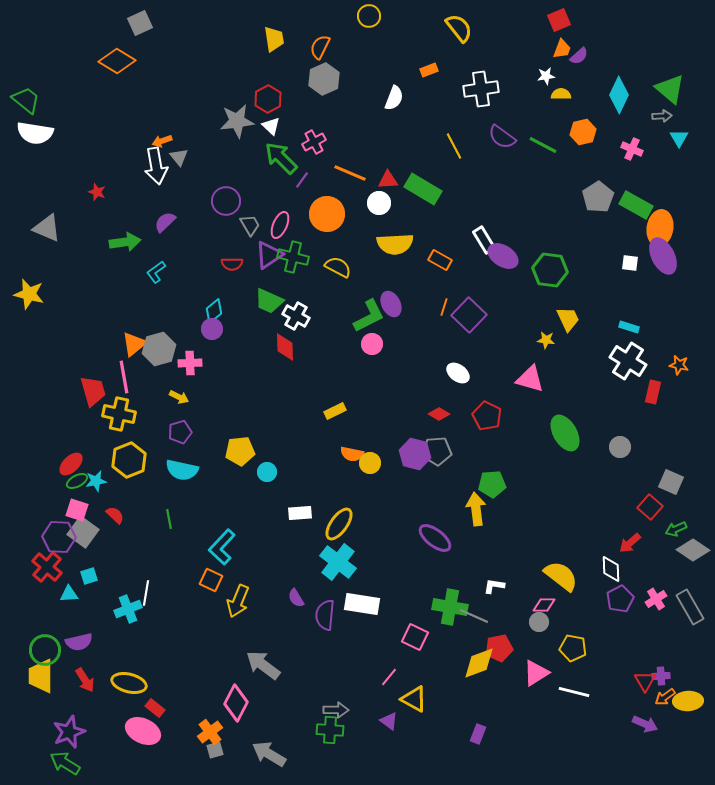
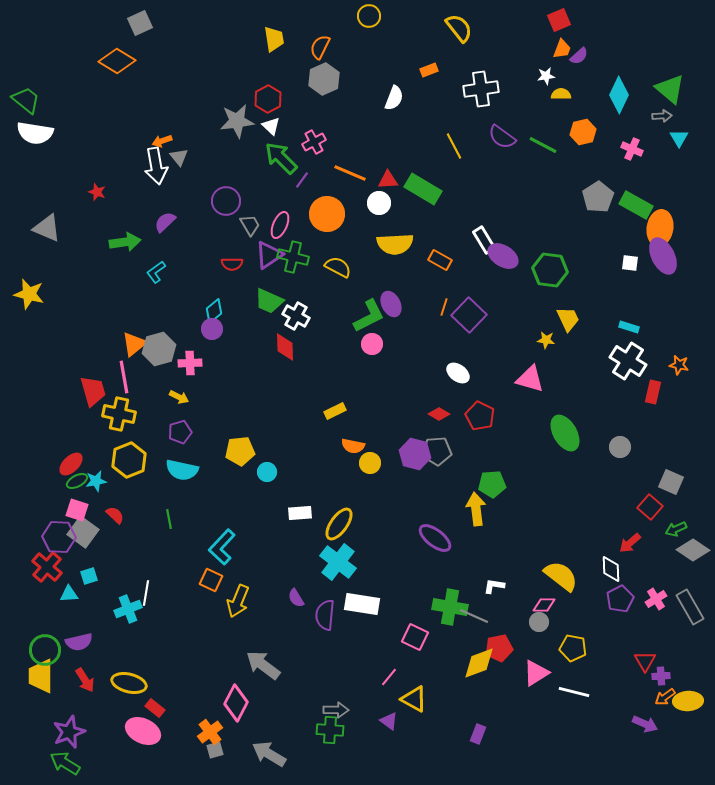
red pentagon at (487, 416): moved 7 px left
orange semicircle at (352, 454): moved 1 px right, 8 px up
red triangle at (645, 681): moved 20 px up
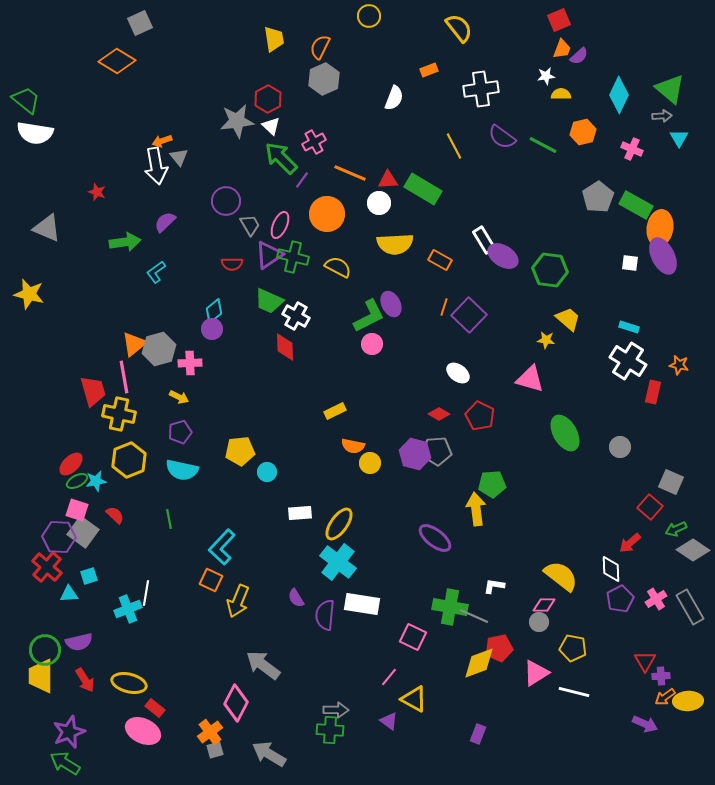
yellow trapezoid at (568, 319): rotated 24 degrees counterclockwise
pink square at (415, 637): moved 2 px left
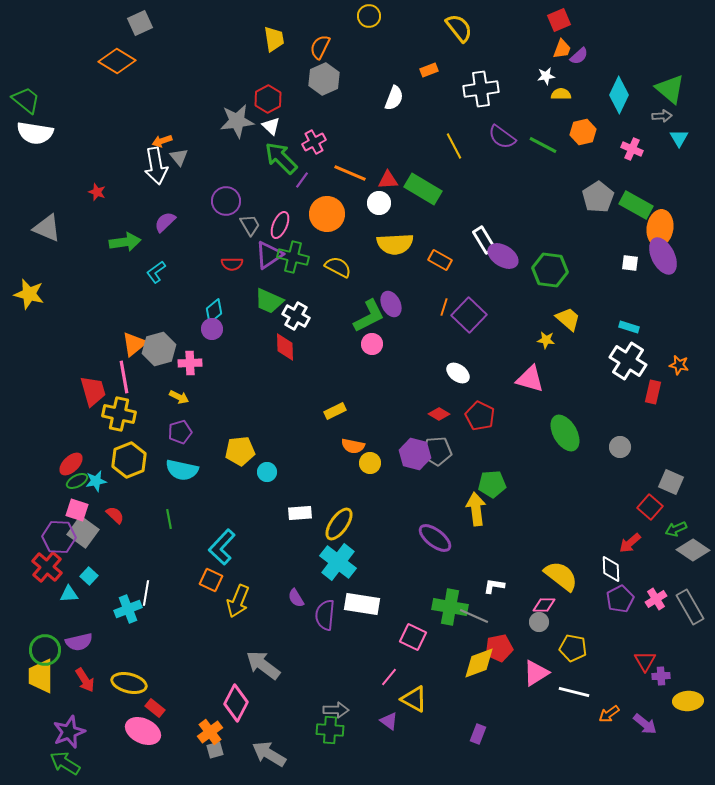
cyan square at (89, 576): rotated 30 degrees counterclockwise
orange arrow at (665, 697): moved 56 px left, 17 px down
purple arrow at (645, 724): rotated 15 degrees clockwise
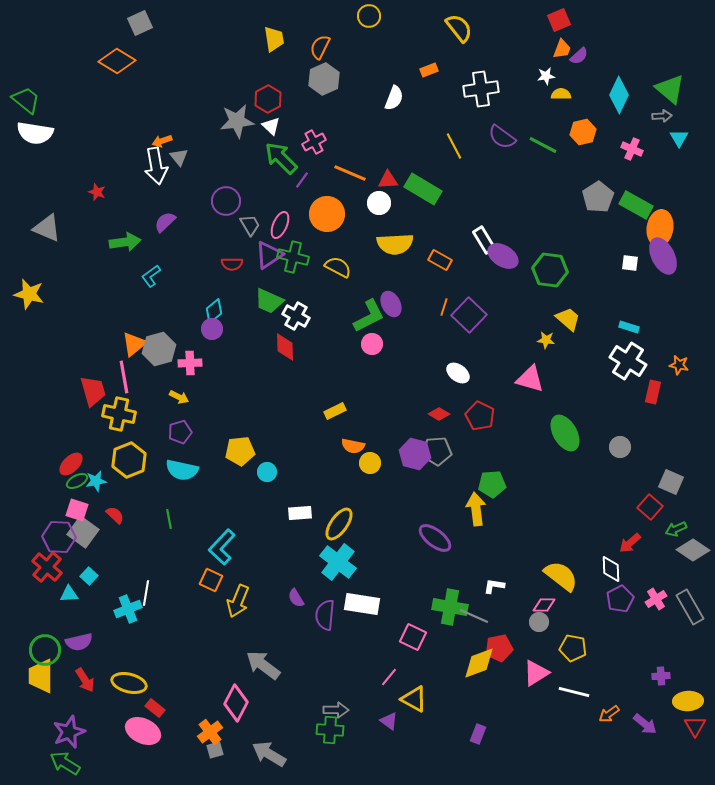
cyan L-shape at (156, 272): moved 5 px left, 4 px down
red triangle at (645, 661): moved 50 px right, 65 px down
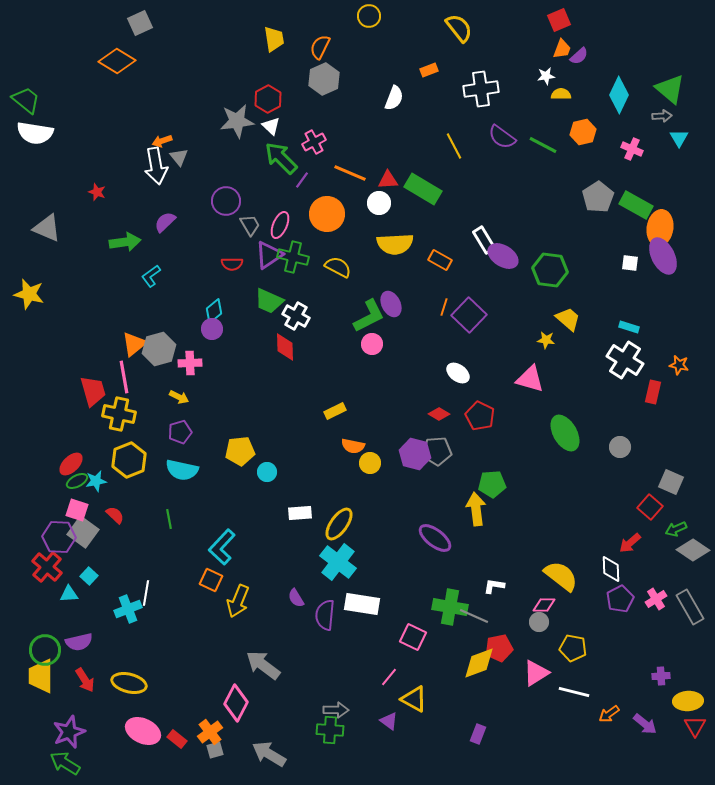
white cross at (628, 361): moved 3 px left, 1 px up
red rectangle at (155, 708): moved 22 px right, 31 px down
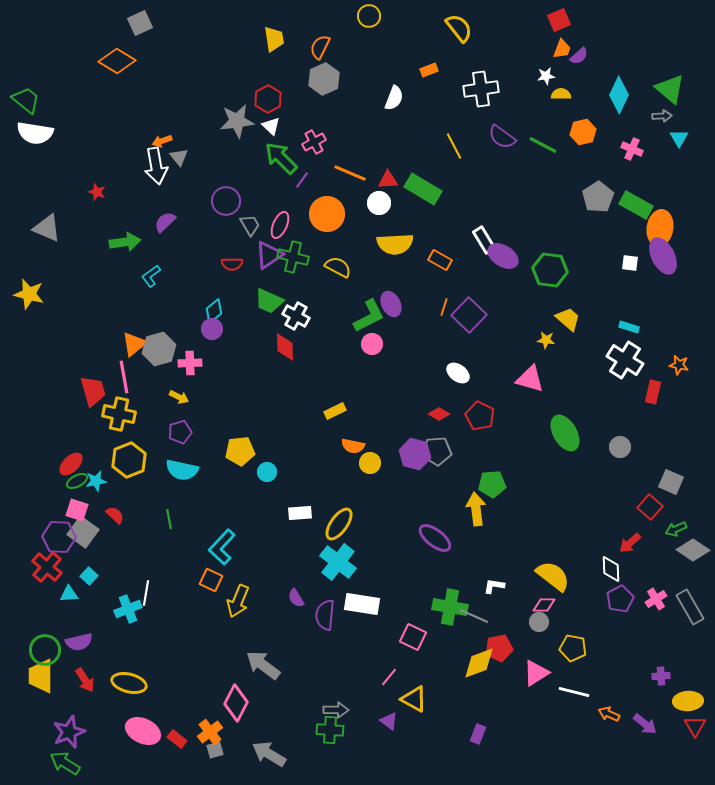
yellow semicircle at (561, 576): moved 8 px left
orange arrow at (609, 714): rotated 60 degrees clockwise
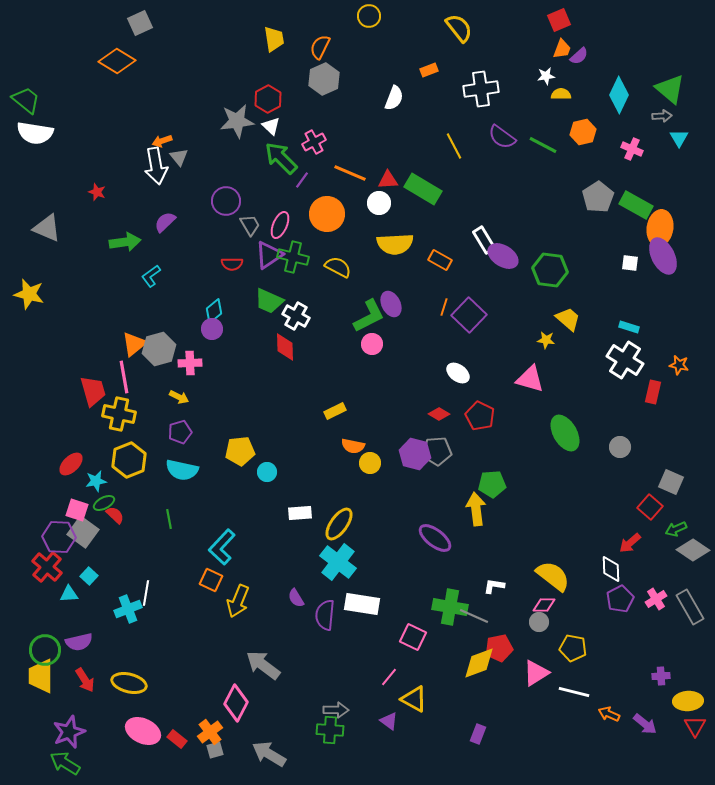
green ellipse at (77, 481): moved 27 px right, 22 px down
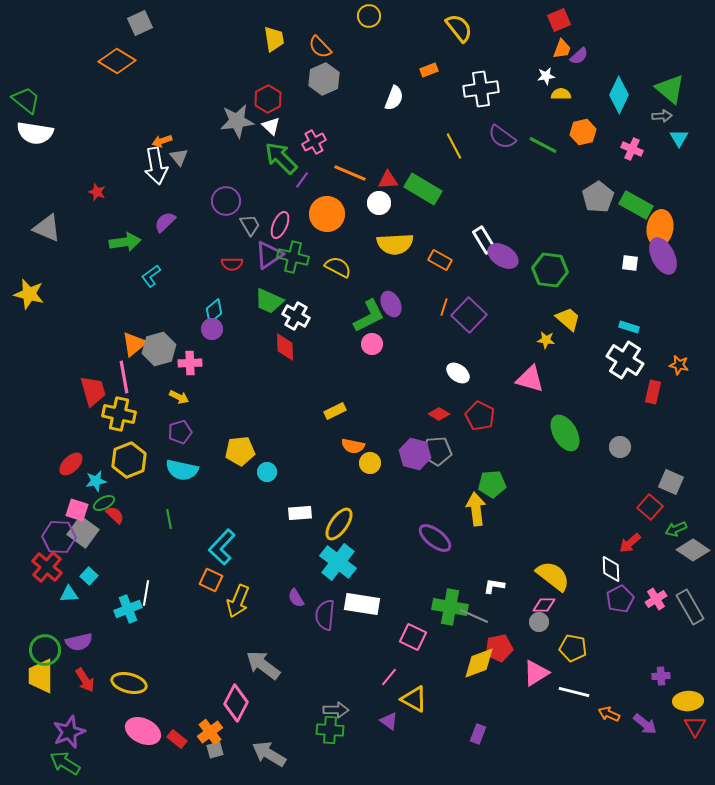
orange semicircle at (320, 47): rotated 70 degrees counterclockwise
